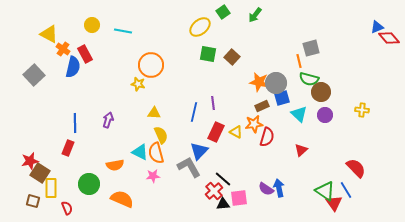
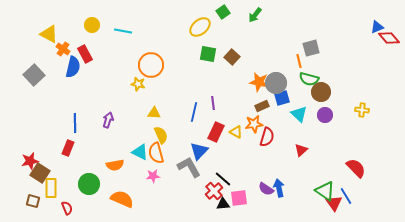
blue line at (346, 190): moved 6 px down
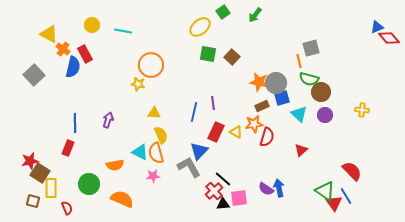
red semicircle at (356, 168): moved 4 px left, 3 px down
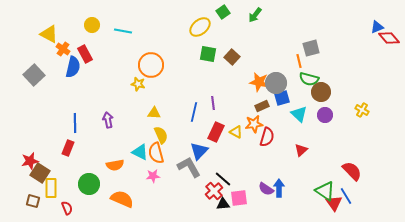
yellow cross at (362, 110): rotated 24 degrees clockwise
purple arrow at (108, 120): rotated 28 degrees counterclockwise
blue arrow at (279, 188): rotated 12 degrees clockwise
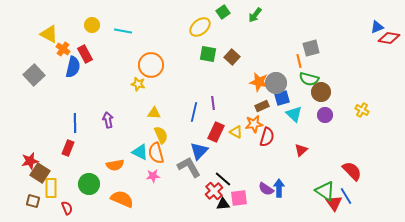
red diamond at (389, 38): rotated 40 degrees counterclockwise
cyan triangle at (299, 114): moved 5 px left
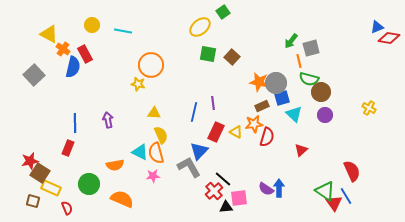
green arrow at (255, 15): moved 36 px right, 26 px down
yellow cross at (362, 110): moved 7 px right, 2 px up
red semicircle at (352, 171): rotated 20 degrees clockwise
yellow rectangle at (51, 188): rotated 66 degrees counterclockwise
black triangle at (223, 204): moved 3 px right, 3 px down
